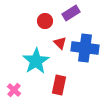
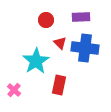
purple rectangle: moved 10 px right, 4 px down; rotated 30 degrees clockwise
red circle: moved 1 px right, 1 px up
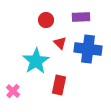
blue cross: moved 3 px right, 1 px down
pink cross: moved 1 px left, 1 px down
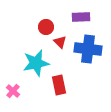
red circle: moved 7 px down
red triangle: moved 1 px up
cyan star: moved 2 px down; rotated 20 degrees clockwise
red rectangle: rotated 24 degrees counterclockwise
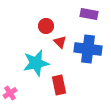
purple rectangle: moved 8 px right, 3 px up; rotated 12 degrees clockwise
red circle: moved 1 px up
pink cross: moved 3 px left, 2 px down; rotated 16 degrees clockwise
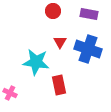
red circle: moved 7 px right, 15 px up
red triangle: rotated 16 degrees clockwise
blue cross: rotated 12 degrees clockwise
cyan star: moved 1 px up; rotated 20 degrees clockwise
pink cross: rotated 32 degrees counterclockwise
